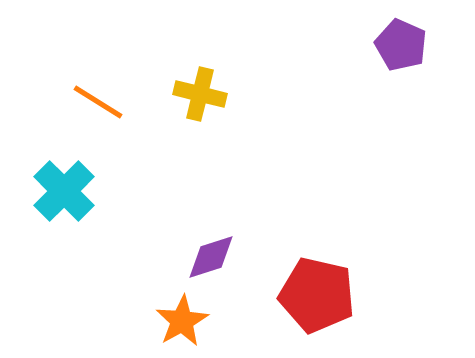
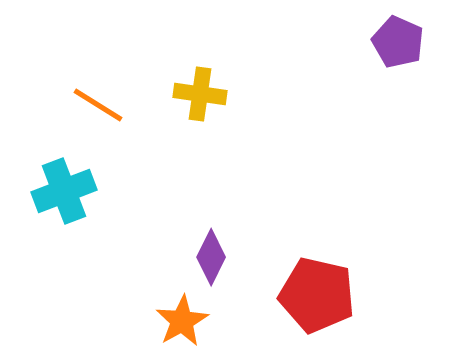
purple pentagon: moved 3 px left, 3 px up
yellow cross: rotated 6 degrees counterclockwise
orange line: moved 3 px down
cyan cross: rotated 24 degrees clockwise
purple diamond: rotated 46 degrees counterclockwise
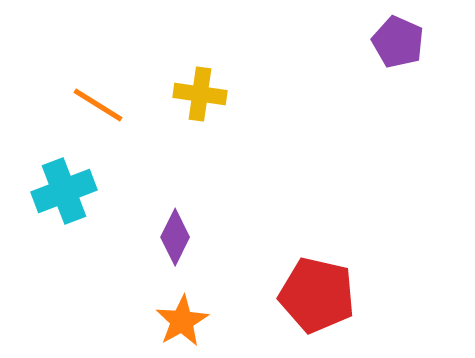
purple diamond: moved 36 px left, 20 px up
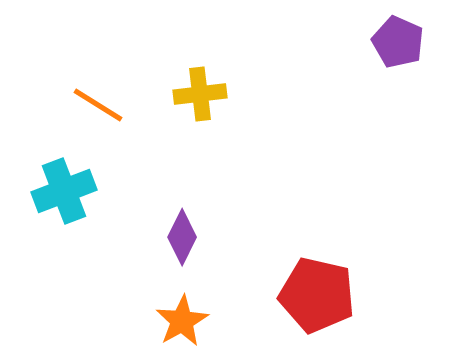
yellow cross: rotated 15 degrees counterclockwise
purple diamond: moved 7 px right
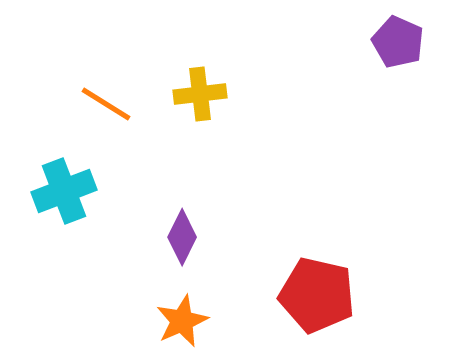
orange line: moved 8 px right, 1 px up
orange star: rotated 6 degrees clockwise
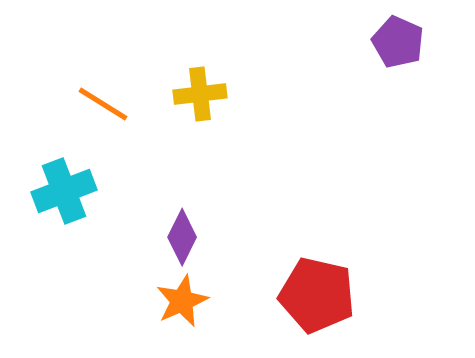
orange line: moved 3 px left
orange star: moved 20 px up
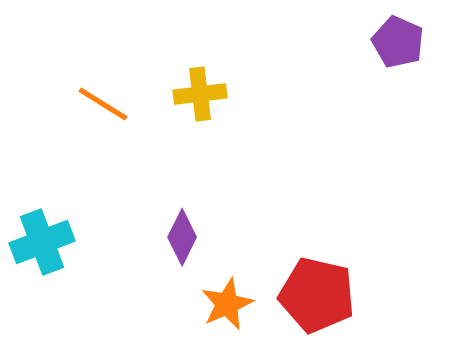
cyan cross: moved 22 px left, 51 px down
orange star: moved 45 px right, 3 px down
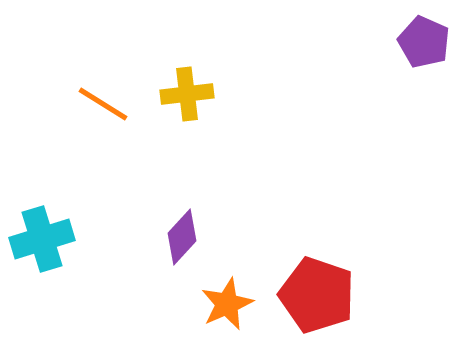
purple pentagon: moved 26 px right
yellow cross: moved 13 px left
purple diamond: rotated 16 degrees clockwise
cyan cross: moved 3 px up; rotated 4 degrees clockwise
red pentagon: rotated 6 degrees clockwise
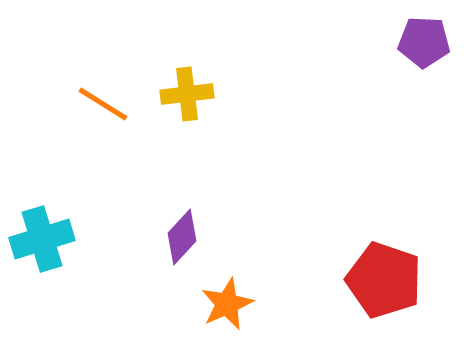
purple pentagon: rotated 21 degrees counterclockwise
red pentagon: moved 67 px right, 15 px up
